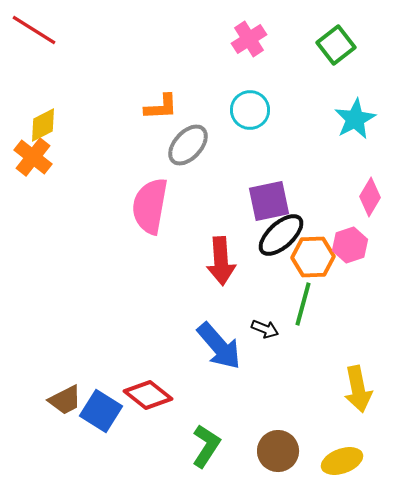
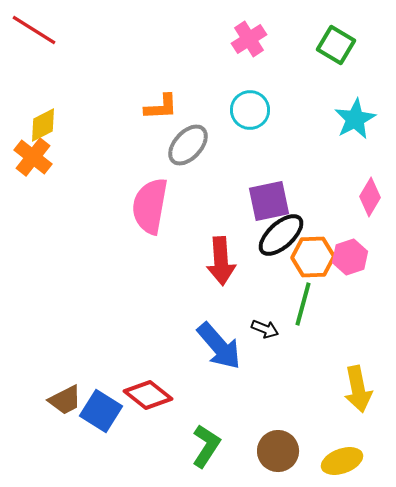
green square: rotated 21 degrees counterclockwise
pink hexagon: moved 12 px down
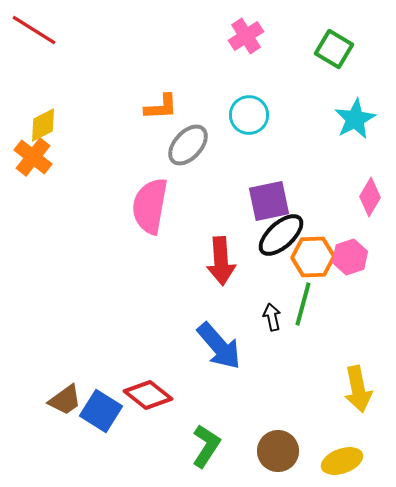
pink cross: moved 3 px left, 3 px up
green square: moved 2 px left, 4 px down
cyan circle: moved 1 px left, 5 px down
black arrow: moved 7 px right, 12 px up; rotated 124 degrees counterclockwise
brown trapezoid: rotated 9 degrees counterclockwise
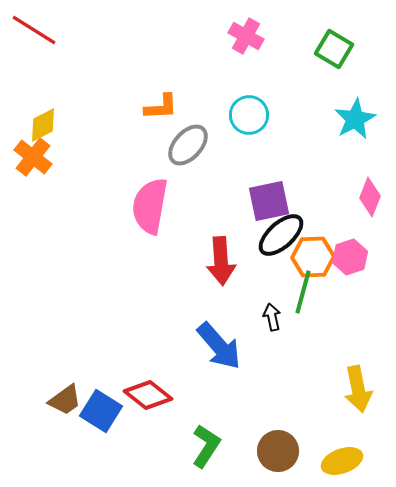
pink cross: rotated 28 degrees counterclockwise
pink diamond: rotated 9 degrees counterclockwise
green line: moved 12 px up
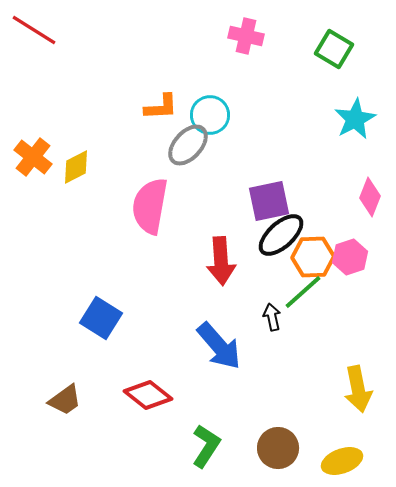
pink cross: rotated 16 degrees counterclockwise
cyan circle: moved 39 px left
yellow diamond: moved 33 px right, 42 px down
green line: rotated 33 degrees clockwise
blue square: moved 93 px up
brown circle: moved 3 px up
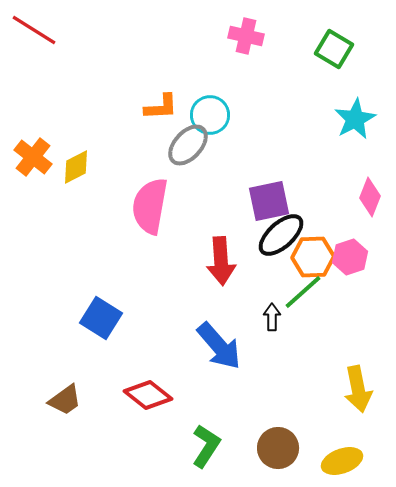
black arrow: rotated 12 degrees clockwise
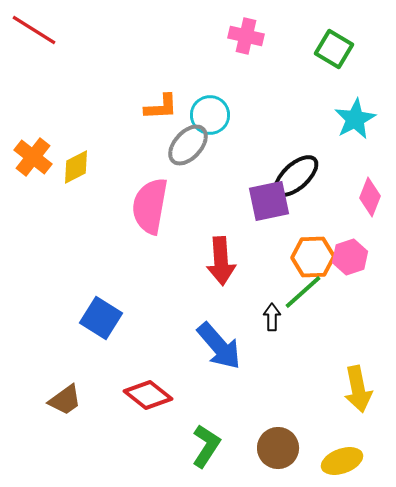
black ellipse: moved 15 px right, 59 px up
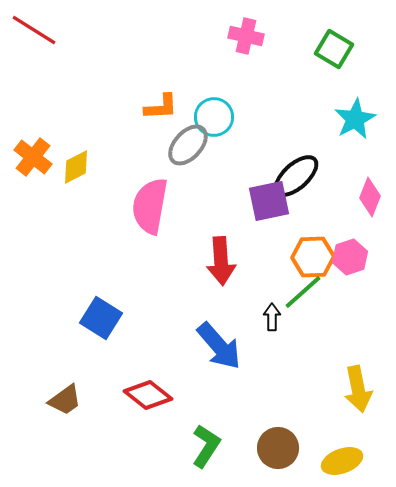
cyan circle: moved 4 px right, 2 px down
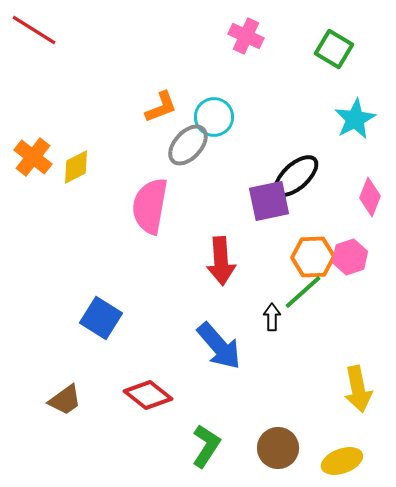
pink cross: rotated 12 degrees clockwise
orange L-shape: rotated 18 degrees counterclockwise
